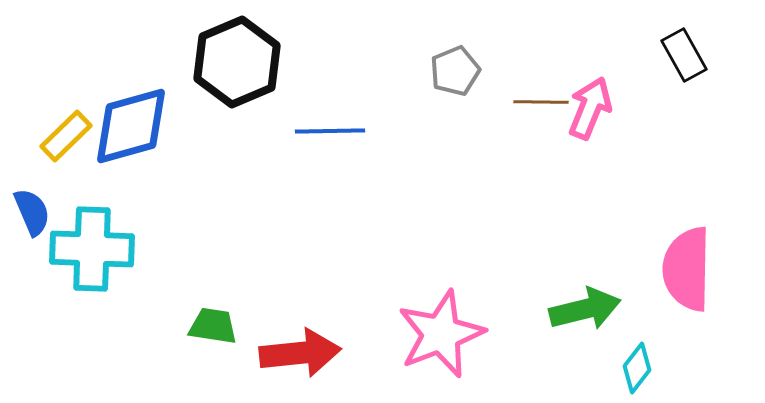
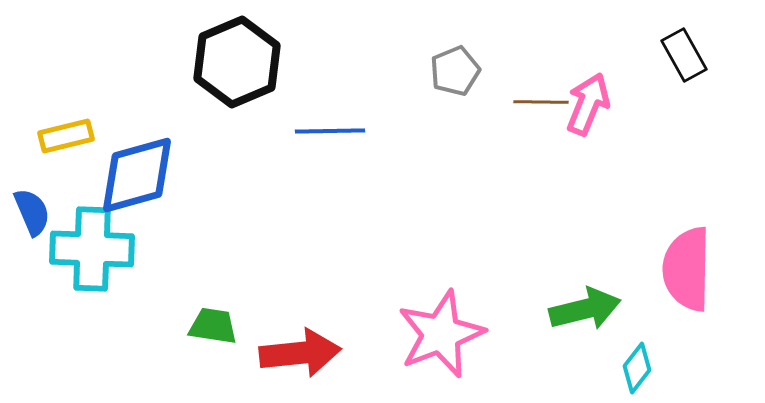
pink arrow: moved 2 px left, 4 px up
blue diamond: moved 6 px right, 49 px down
yellow rectangle: rotated 30 degrees clockwise
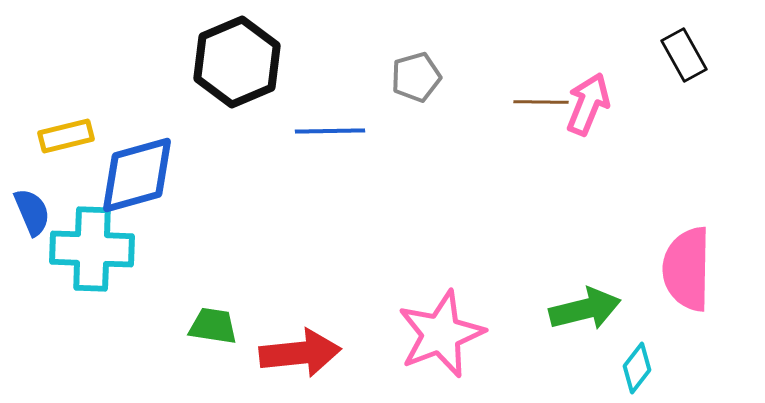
gray pentagon: moved 39 px left, 6 px down; rotated 6 degrees clockwise
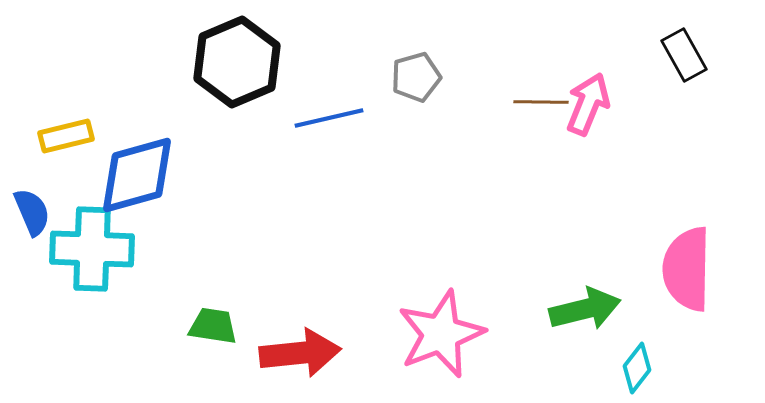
blue line: moved 1 px left, 13 px up; rotated 12 degrees counterclockwise
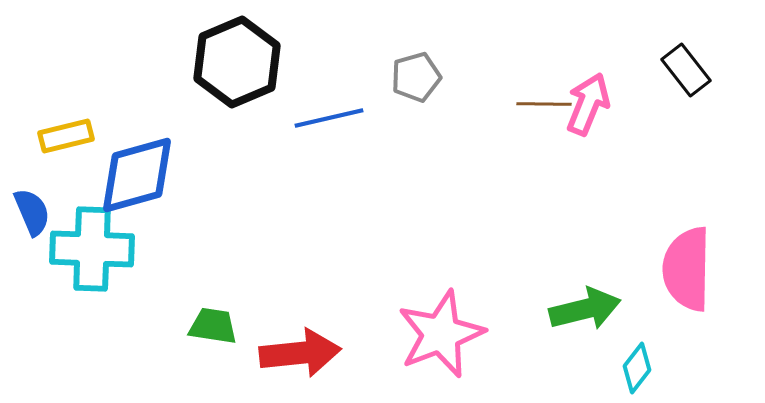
black rectangle: moved 2 px right, 15 px down; rotated 9 degrees counterclockwise
brown line: moved 3 px right, 2 px down
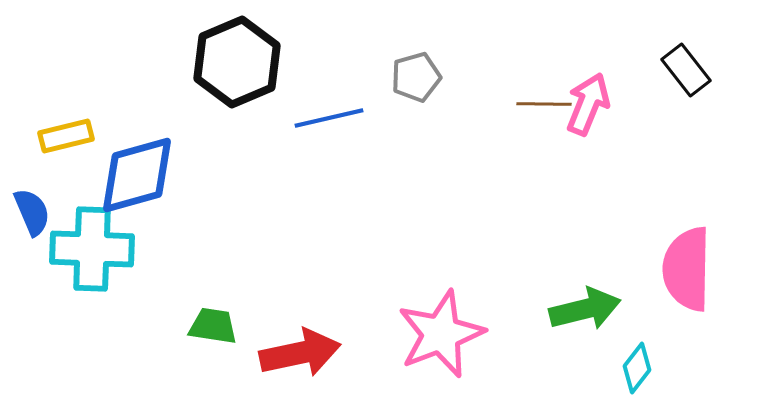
red arrow: rotated 6 degrees counterclockwise
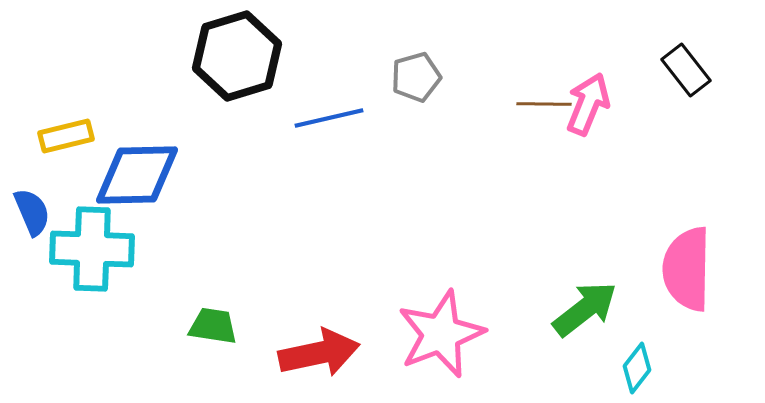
black hexagon: moved 6 px up; rotated 6 degrees clockwise
blue diamond: rotated 14 degrees clockwise
green arrow: rotated 24 degrees counterclockwise
red arrow: moved 19 px right
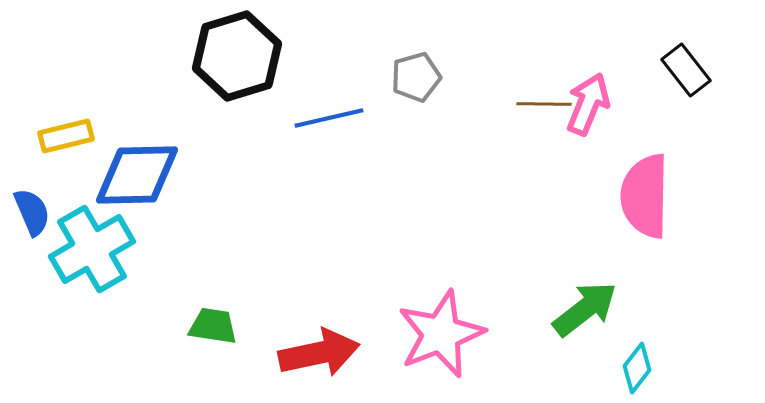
cyan cross: rotated 32 degrees counterclockwise
pink semicircle: moved 42 px left, 73 px up
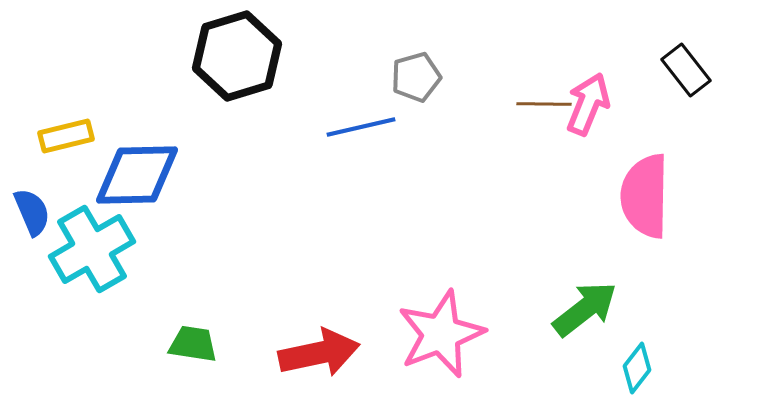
blue line: moved 32 px right, 9 px down
green trapezoid: moved 20 px left, 18 px down
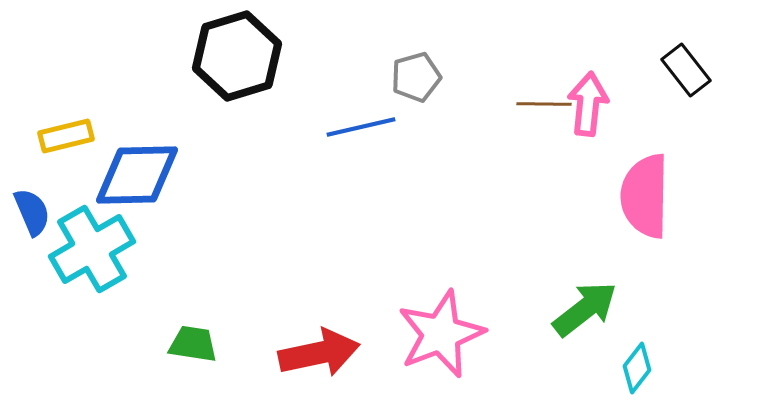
pink arrow: rotated 16 degrees counterclockwise
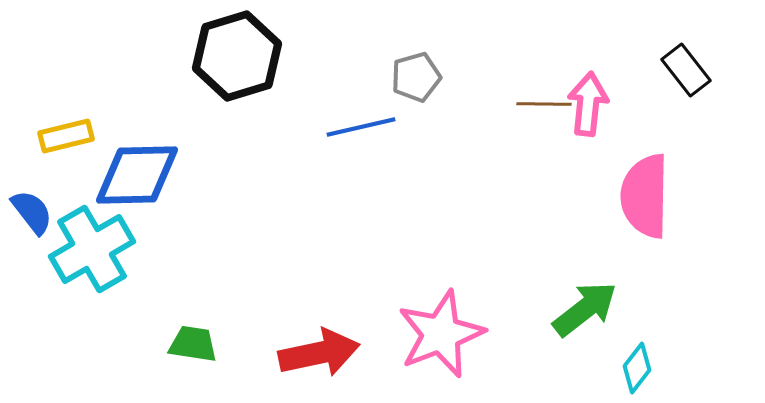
blue semicircle: rotated 15 degrees counterclockwise
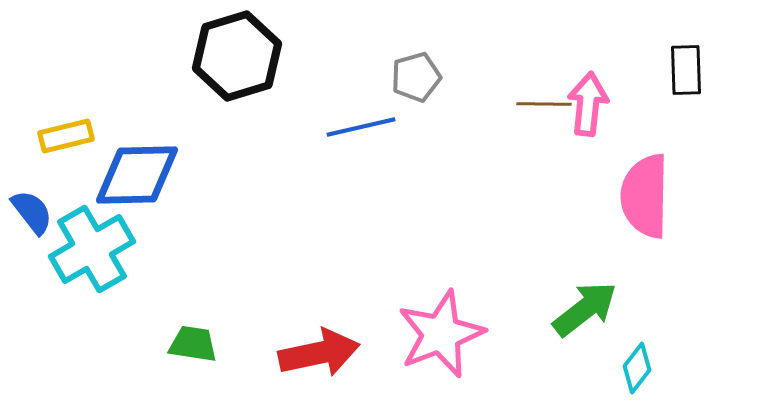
black rectangle: rotated 36 degrees clockwise
